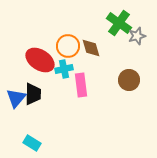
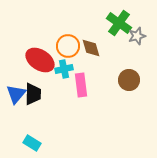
blue triangle: moved 4 px up
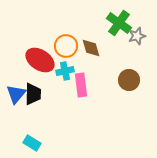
orange circle: moved 2 px left
cyan cross: moved 1 px right, 2 px down
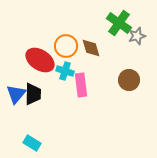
cyan cross: rotated 30 degrees clockwise
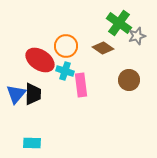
brown diamond: moved 12 px right; rotated 40 degrees counterclockwise
cyan rectangle: rotated 30 degrees counterclockwise
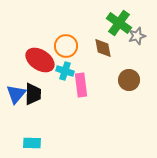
brown diamond: rotated 45 degrees clockwise
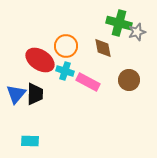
green cross: rotated 20 degrees counterclockwise
gray star: moved 4 px up
pink rectangle: moved 7 px right, 3 px up; rotated 55 degrees counterclockwise
black trapezoid: moved 2 px right
cyan rectangle: moved 2 px left, 2 px up
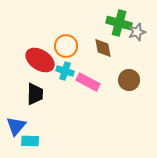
blue triangle: moved 32 px down
